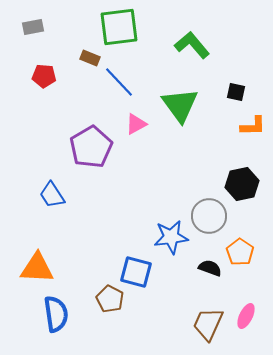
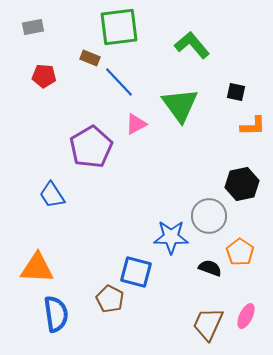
blue star: rotated 8 degrees clockwise
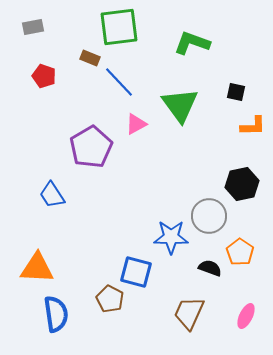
green L-shape: moved 2 px up; rotated 30 degrees counterclockwise
red pentagon: rotated 15 degrees clockwise
brown trapezoid: moved 19 px left, 11 px up
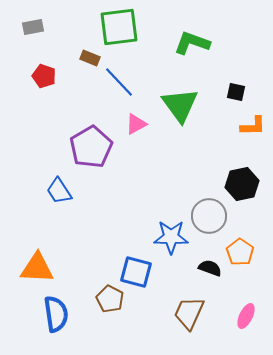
blue trapezoid: moved 7 px right, 4 px up
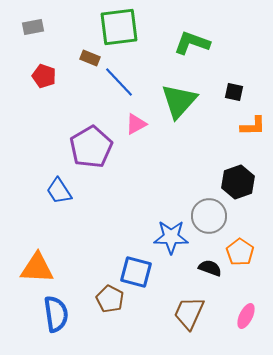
black square: moved 2 px left
green triangle: moved 1 px left, 4 px up; rotated 18 degrees clockwise
black hexagon: moved 4 px left, 2 px up; rotated 8 degrees counterclockwise
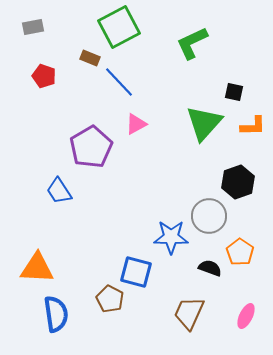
green square: rotated 21 degrees counterclockwise
green L-shape: rotated 45 degrees counterclockwise
green triangle: moved 25 px right, 22 px down
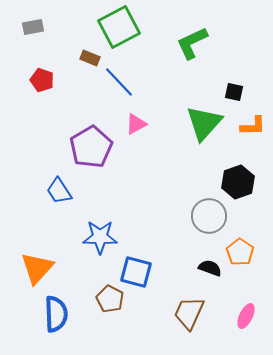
red pentagon: moved 2 px left, 4 px down
blue star: moved 71 px left
orange triangle: rotated 51 degrees counterclockwise
blue semicircle: rotated 6 degrees clockwise
